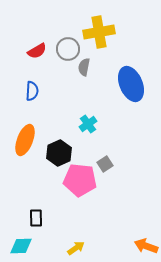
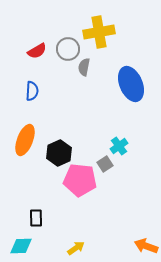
cyan cross: moved 31 px right, 22 px down
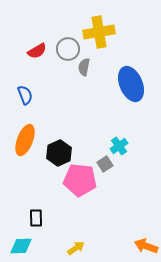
blue semicircle: moved 7 px left, 4 px down; rotated 24 degrees counterclockwise
